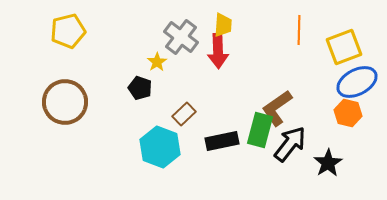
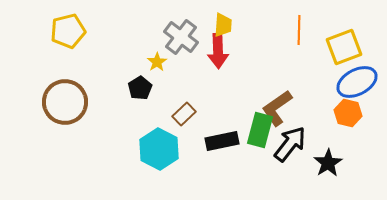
black pentagon: rotated 20 degrees clockwise
cyan hexagon: moved 1 px left, 2 px down; rotated 6 degrees clockwise
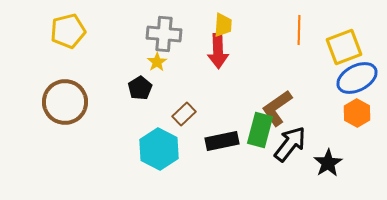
gray cross: moved 17 px left, 3 px up; rotated 32 degrees counterclockwise
blue ellipse: moved 4 px up
orange hexagon: moved 9 px right; rotated 16 degrees clockwise
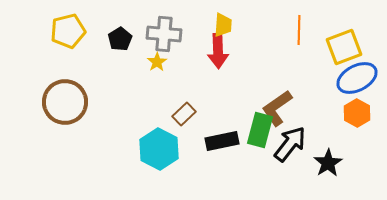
black pentagon: moved 20 px left, 49 px up
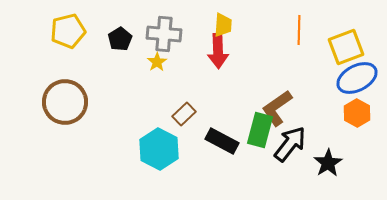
yellow square: moved 2 px right
black rectangle: rotated 40 degrees clockwise
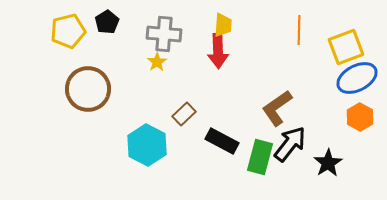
black pentagon: moved 13 px left, 17 px up
brown circle: moved 23 px right, 13 px up
orange hexagon: moved 3 px right, 4 px down
green rectangle: moved 27 px down
cyan hexagon: moved 12 px left, 4 px up
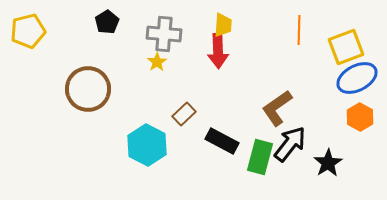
yellow pentagon: moved 40 px left
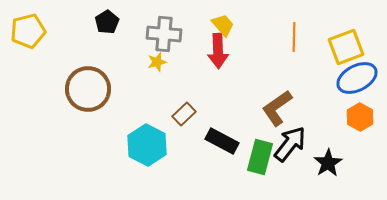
yellow trapezoid: rotated 45 degrees counterclockwise
orange line: moved 5 px left, 7 px down
yellow star: rotated 18 degrees clockwise
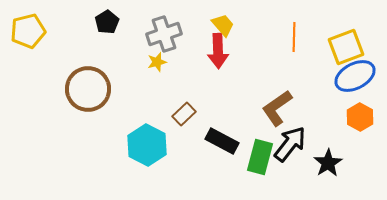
gray cross: rotated 24 degrees counterclockwise
blue ellipse: moved 2 px left, 2 px up
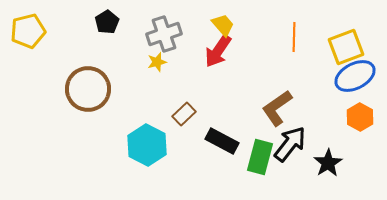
red arrow: rotated 36 degrees clockwise
